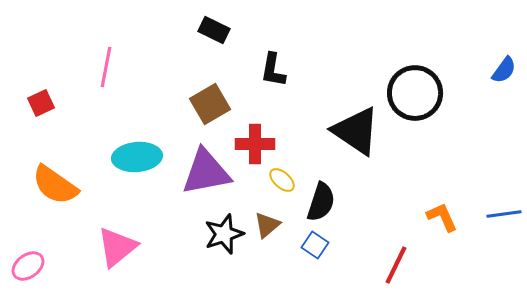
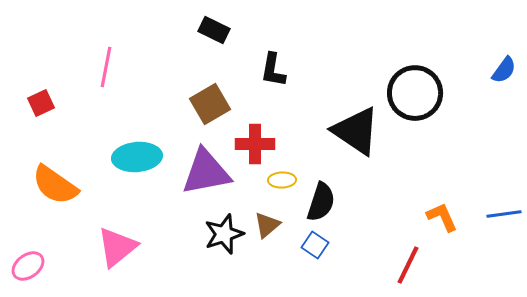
yellow ellipse: rotated 44 degrees counterclockwise
red line: moved 12 px right
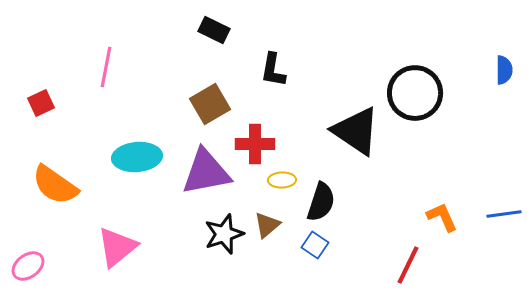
blue semicircle: rotated 36 degrees counterclockwise
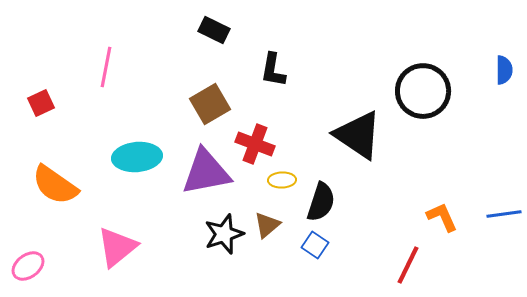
black circle: moved 8 px right, 2 px up
black triangle: moved 2 px right, 4 px down
red cross: rotated 21 degrees clockwise
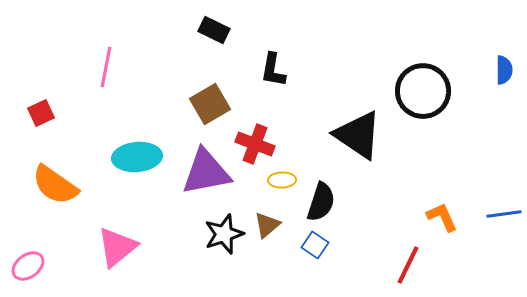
red square: moved 10 px down
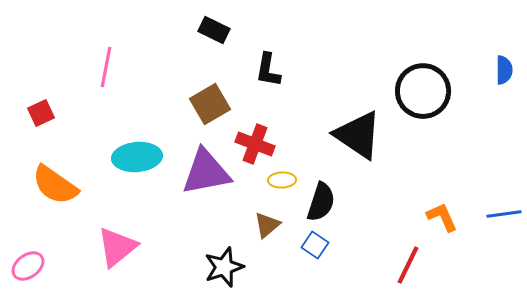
black L-shape: moved 5 px left
black star: moved 33 px down
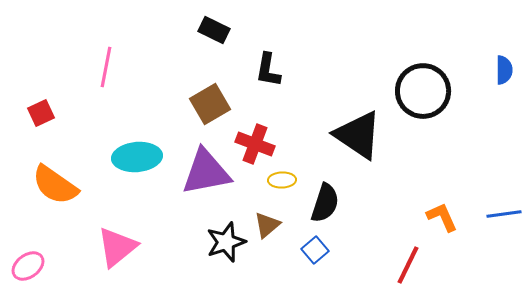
black semicircle: moved 4 px right, 1 px down
blue square: moved 5 px down; rotated 16 degrees clockwise
black star: moved 2 px right, 25 px up
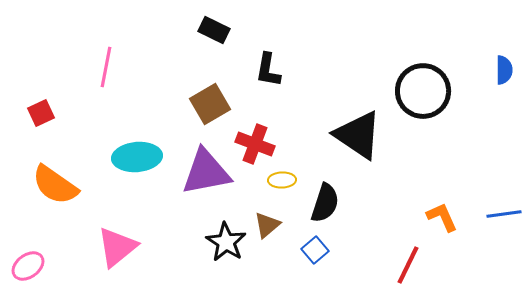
black star: rotated 21 degrees counterclockwise
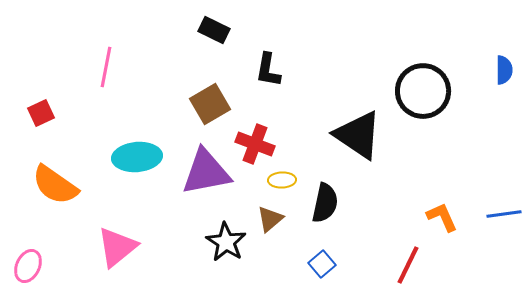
black semicircle: rotated 6 degrees counterclockwise
brown triangle: moved 3 px right, 6 px up
blue square: moved 7 px right, 14 px down
pink ellipse: rotated 28 degrees counterclockwise
